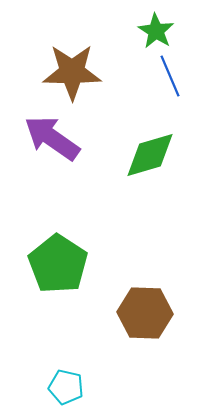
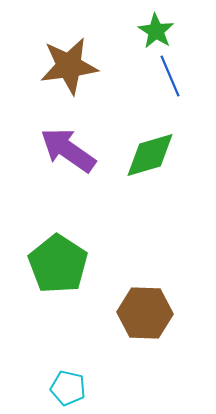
brown star: moved 3 px left, 6 px up; rotated 8 degrees counterclockwise
purple arrow: moved 16 px right, 12 px down
cyan pentagon: moved 2 px right, 1 px down
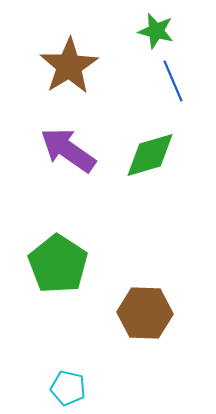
green star: rotated 18 degrees counterclockwise
brown star: rotated 24 degrees counterclockwise
blue line: moved 3 px right, 5 px down
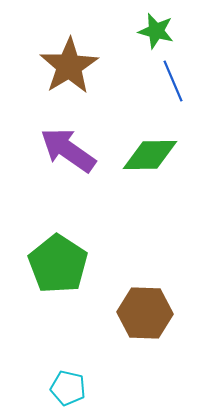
green diamond: rotated 16 degrees clockwise
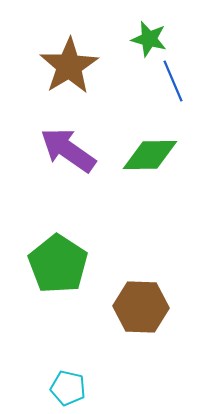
green star: moved 7 px left, 8 px down
brown hexagon: moved 4 px left, 6 px up
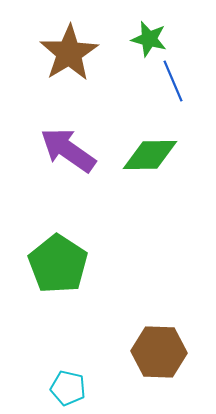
brown star: moved 13 px up
brown hexagon: moved 18 px right, 45 px down
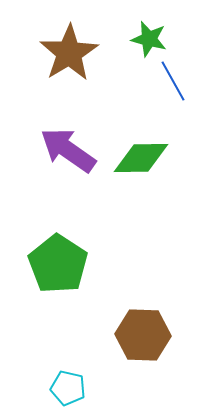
blue line: rotated 6 degrees counterclockwise
green diamond: moved 9 px left, 3 px down
brown hexagon: moved 16 px left, 17 px up
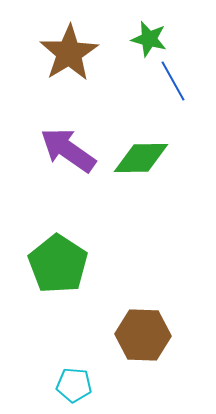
cyan pentagon: moved 6 px right, 3 px up; rotated 8 degrees counterclockwise
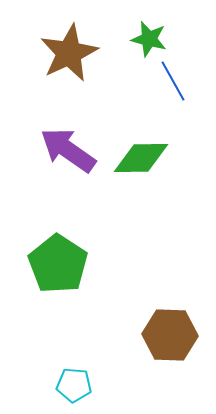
brown star: rotated 6 degrees clockwise
brown hexagon: moved 27 px right
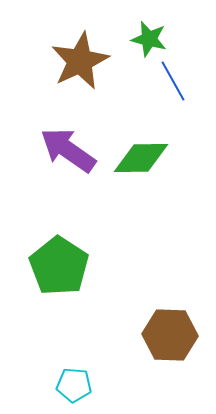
brown star: moved 11 px right, 8 px down
green pentagon: moved 1 px right, 2 px down
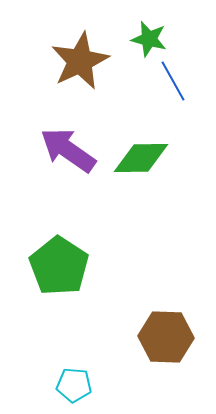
brown hexagon: moved 4 px left, 2 px down
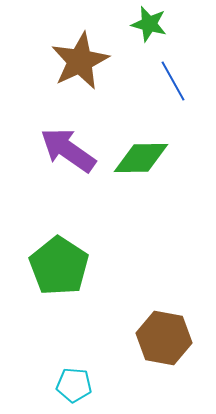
green star: moved 15 px up
brown hexagon: moved 2 px left, 1 px down; rotated 8 degrees clockwise
